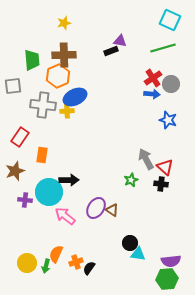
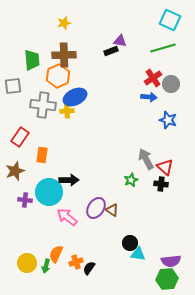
blue arrow: moved 3 px left, 3 px down
pink arrow: moved 2 px right, 1 px down
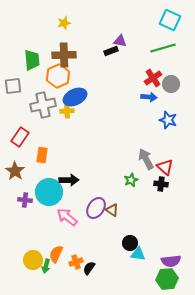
gray cross: rotated 20 degrees counterclockwise
brown star: rotated 18 degrees counterclockwise
yellow circle: moved 6 px right, 3 px up
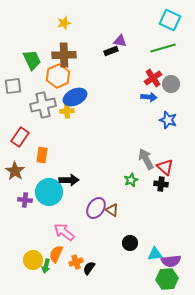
green trapezoid: rotated 20 degrees counterclockwise
pink arrow: moved 3 px left, 15 px down
cyan triangle: moved 17 px right; rotated 14 degrees counterclockwise
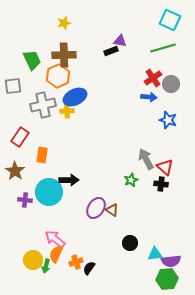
pink arrow: moved 9 px left, 7 px down
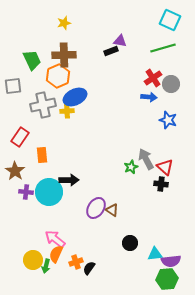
orange rectangle: rotated 14 degrees counterclockwise
green star: moved 13 px up
purple cross: moved 1 px right, 8 px up
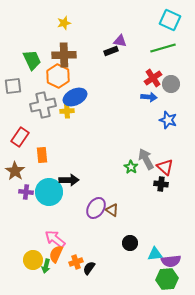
orange hexagon: rotated 10 degrees counterclockwise
green star: rotated 16 degrees counterclockwise
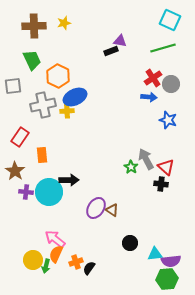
brown cross: moved 30 px left, 29 px up
red triangle: moved 1 px right
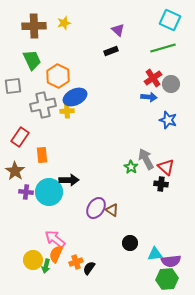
purple triangle: moved 2 px left, 11 px up; rotated 32 degrees clockwise
